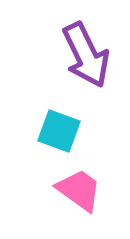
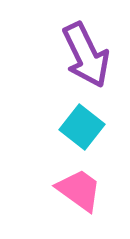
cyan square: moved 23 px right, 4 px up; rotated 18 degrees clockwise
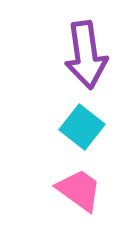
purple arrow: rotated 18 degrees clockwise
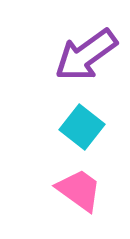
purple arrow: rotated 62 degrees clockwise
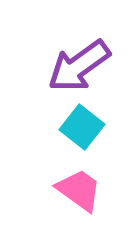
purple arrow: moved 7 px left, 11 px down
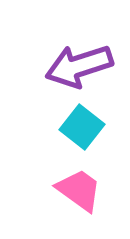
purple arrow: rotated 18 degrees clockwise
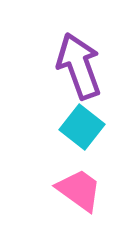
purple arrow: rotated 88 degrees clockwise
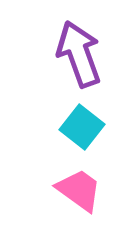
purple arrow: moved 12 px up
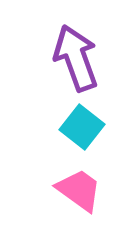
purple arrow: moved 3 px left, 4 px down
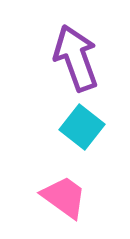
pink trapezoid: moved 15 px left, 7 px down
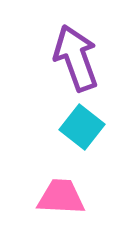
pink trapezoid: moved 3 px left; rotated 33 degrees counterclockwise
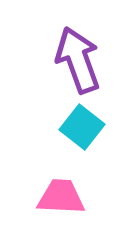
purple arrow: moved 2 px right, 2 px down
